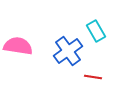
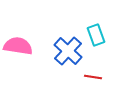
cyan rectangle: moved 4 px down; rotated 10 degrees clockwise
blue cross: rotated 12 degrees counterclockwise
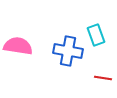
blue cross: rotated 32 degrees counterclockwise
red line: moved 10 px right, 1 px down
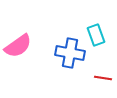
pink semicircle: rotated 136 degrees clockwise
blue cross: moved 2 px right, 2 px down
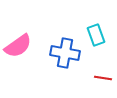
blue cross: moved 5 px left
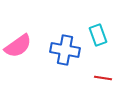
cyan rectangle: moved 2 px right
blue cross: moved 3 px up
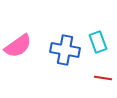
cyan rectangle: moved 7 px down
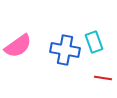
cyan rectangle: moved 4 px left
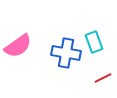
blue cross: moved 1 px right, 3 px down
red line: rotated 36 degrees counterclockwise
